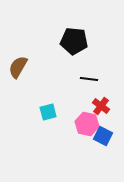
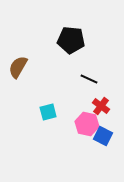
black pentagon: moved 3 px left, 1 px up
black line: rotated 18 degrees clockwise
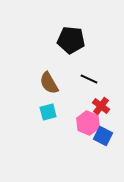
brown semicircle: moved 31 px right, 16 px down; rotated 60 degrees counterclockwise
pink hexagon: moved 1 px right, 1 px up; rotated 10 degrees clockwise
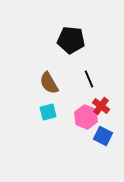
black line: rotated 42 degrees clockwise
pink hexagon: moved 2 px left, 6 px up
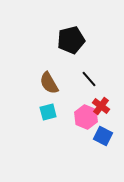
black pentagon: rotated 20 degrees counterclockwise
black line: rotated 18 degrees counterclockwise
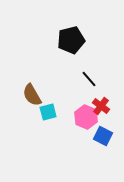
brown semicircle: moved 17 px left, 12 px down
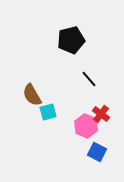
red cross: moved 8 px down
pink hexagon: moved 9 px down
blue square: moved 6 px left, 16 px down
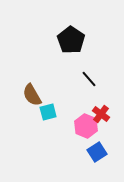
black pentagon: rotated 24 degrees counterclockwise
blue square: rotated 30 degrees clockwise
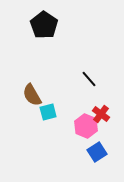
black pentagon: moved 27 px left, 15 px up
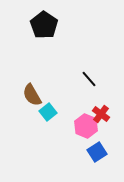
cyan square: rotated 24 degrees counterclockwise
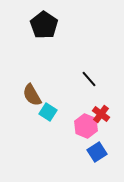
cyan square: rotated 18 degrees counterclockwise
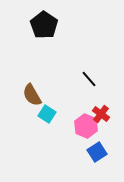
cyan square: moved 1 px left, 2 px down
